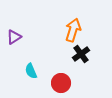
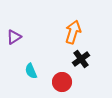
orange arrow: moved 2 px down
black cross: moved 5 px down
red circle: moved 1 px right, 1 px up
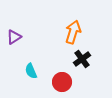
black cross: moved 1 px right
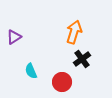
orange arrow: moved 1 px right
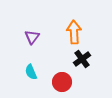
orange arrow: rotated 20 degrees counterclockwise
purple triangle: moved 18 px right; rotated 21 degrees counterclockwise
cyan semicircle: moved 1 px down
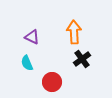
purple triangle: rotated 42 degrees counterclockwise
cyan semicircle: moved 4 px left, 9 px up
red circle: moved 10 px left
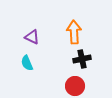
black cross: rotated 24 degrees clockwise
red circle: moved 23 px right, 4 px down
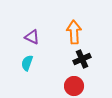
black cross: rotated 12 degrees counterclockwise
cyan semicircle: rotated 42 degrees clockwise
red circle: moved 1 px left
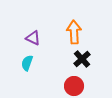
purple triangle: moved 1 px right, 1 px down
black cross: rotated 18 degrees counterclockwise
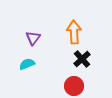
purple triangle: rotated 42 degrees clockwise
cyan semicircle: moved 1 px down; rotated 49 degrees clockwise
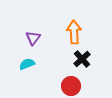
red circle: moved 3 px left
